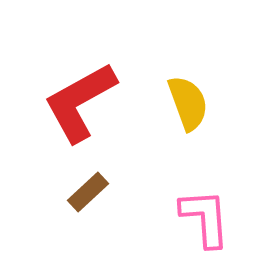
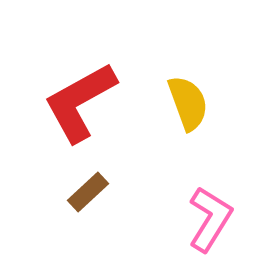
pink L-shape: moved 5 px right, 1 px down; rotated 36 degrees clockwise
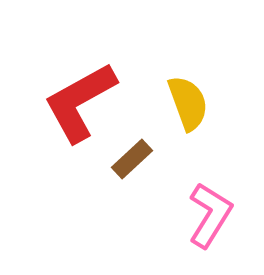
brown rectangle: moved 44 px right, 33 px up
pink L-shape: moved 4 px up
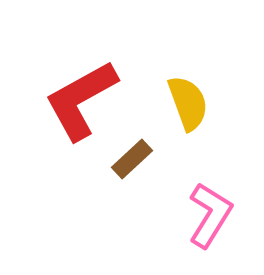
red L-shape: moved 1 px right, 2 px up
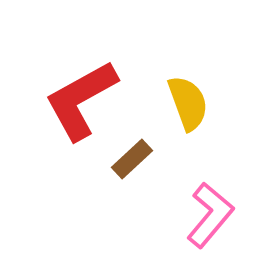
pink L-shape: rotated 8 degrees clockwise
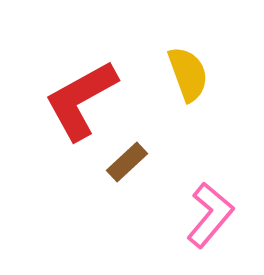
yellow semicircle: moved 29 px up
brown rectangle: moved 5 px left, 3 px down
